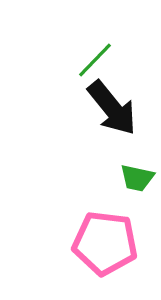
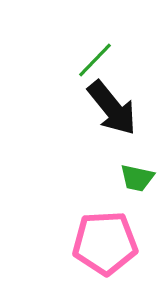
pink pentagon: rotated 10 degrees counterclockwise
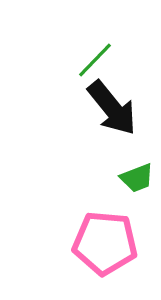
green trapezoid: rotated 33 degrees counterclockwise
pink pentagon: rotated 8 degrees clockwise
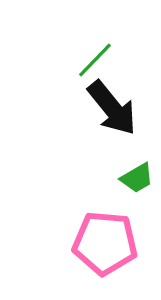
green trapezoid: rotated 9 degrees counterclockwise
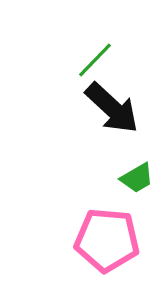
black arrow: rotated 8 degrees counterclockwise
pink pentagon: moved 2 px right, 3 px up
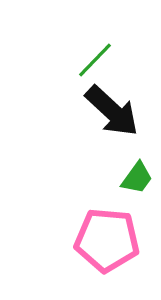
black arrow: moved 3 px down
green trapezoid: rotated 24 degrees counterclockwise
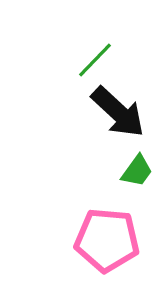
black arrow: moved 6 px right, 1 px down
green trapezoid: moved 7 px up
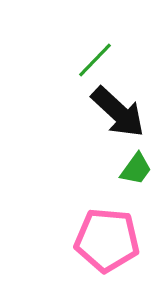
green trapezoid: moved 1 px left, 2 px up
